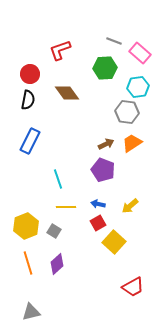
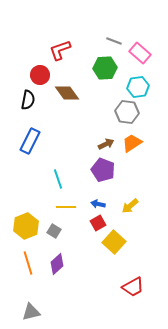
red circle: moved 10 px right, 1 px down
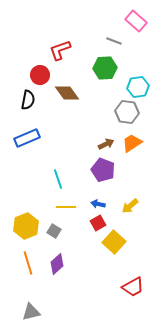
pink rectangle: moved 4 px left, 32 px up
blue rectangle: moved 3 px left, 3 px up; rotated 40 degrees clockwise
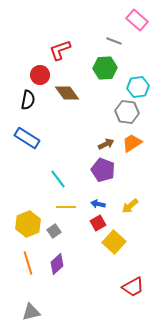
pink rectangle: moved 1 px right, 1 px up
blue rectangle: rotated 55 degrees clockwise
cyan line: rotated 18 degrees counterclockwise
yellow hexagon: moved 2 px right, 2 px up
gray square: rotated 24 degrees clockwise
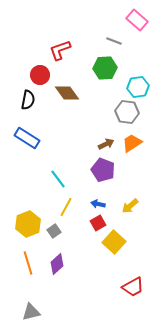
yellow line: rotated 60 degrees counterclockwise
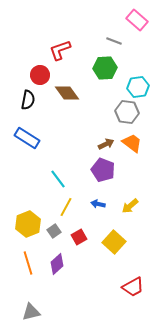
orange trapezoid: rotated 70 degrees clockwise
red square: moved 19 px left, 14 px down
